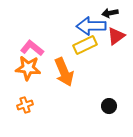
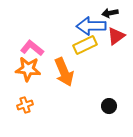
orange star: moved 1 px down
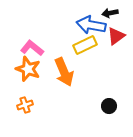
blue arrow: moved 1 px up; rotated 12 degrees clockwise
orange star: rotated 15 degrees clockwise
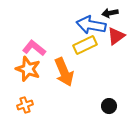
pink L-shape: moved 2 px right
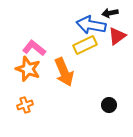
red triangle: moved 1 px right
black circle: moved 1 px up
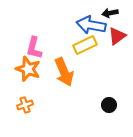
pink L-shape: rotated 115 degrees counterclockwise
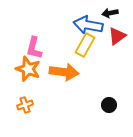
blue arrow: moved 3 px left
yellow rectangle: rotated 35 degrees counterclockwise
orange arrow: rotated 60 degrees counterclockwise
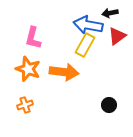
pink L-shape: moved 1 px left, 10 px up
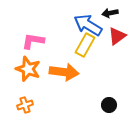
blue arrow: rotated 20 degrees clockwise
pink L-shape: moved 3 px down; rotated 85 degrees clockwise
